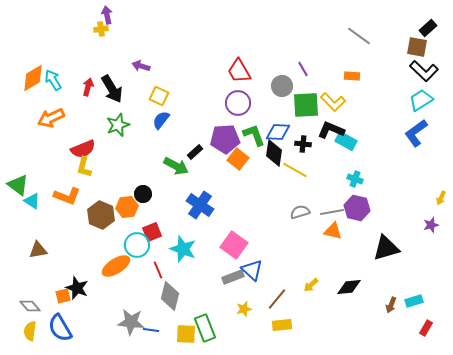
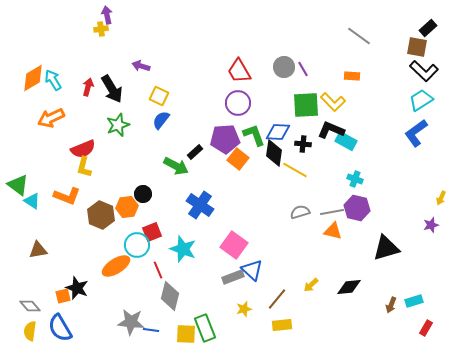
gray circle at (282, 86): moved 2 px right, 19 px up
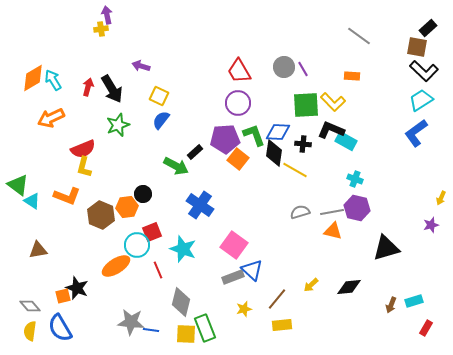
gray diamond at (170, 296): moved 11 px right, 6 px down
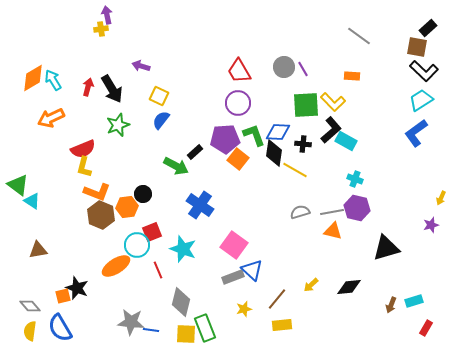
black L-shape at (331, 130): rotated 116 degrees clockwise
orange L-shape at (67, 196): moved 30 px right, 4 px up
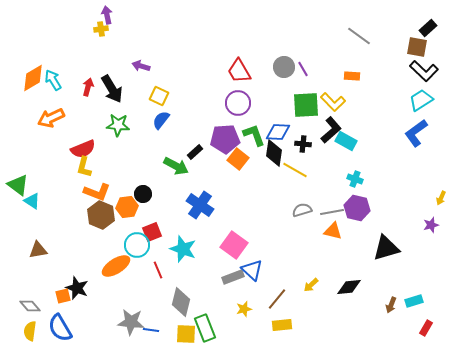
green star at (118, 125): rotated 25 degrees clockwise
gray semicircle at (300, 212): moved 2 px right, 2 px up
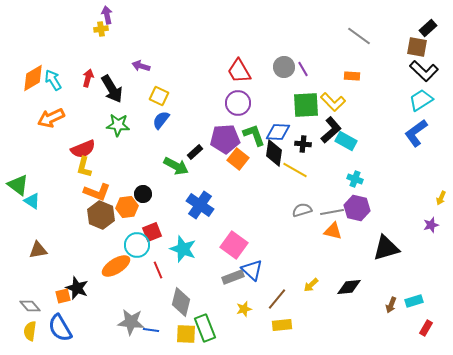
red arrow at (88, 87): moved 9 px up
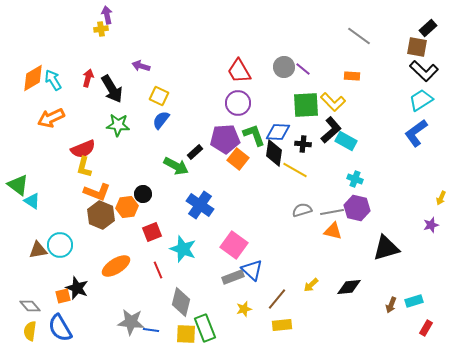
purple line at (303, 69): rotated 21 degrees counterclockwise
cyan circle at (137, 245): moved 77 px left
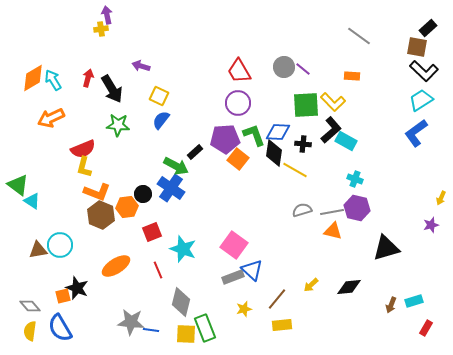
blue cross at (200, 205): moved 29 px left, 17 px up
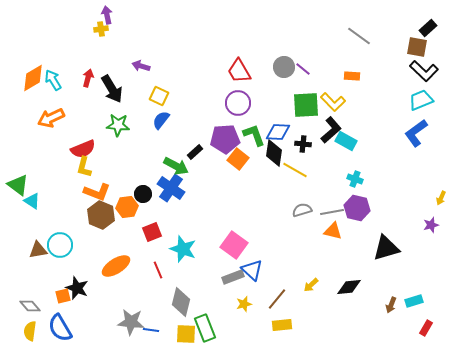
cyan trapezoid at (421, 100): rotated 10 degrees clockwise
yellow star at (244, 309): moved 5 px up
